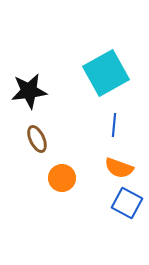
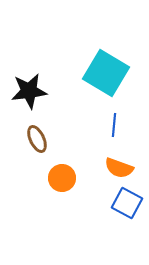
cyan square: rotated 30 degrees counterclockwise
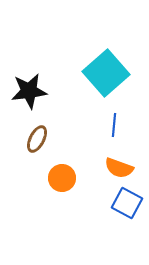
cyan square: rotated 18 degrees clockwise
brown ellipse: rotated 52 degrees clockwise
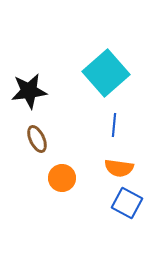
brown ellipse: rotated 52 degrees counterclockwise
orange semicircle: rotated 12 degrees counterclockwise
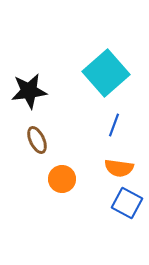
blue line: rotated 15 degrees clockwise
brown ellipse: moved 1 px down
orange circle: moved 1 px down
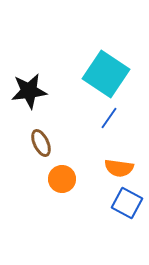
cyan square: moved 1 px down; rotated 15 degrees counterclockwise
blue line: moved 5 px left, 7 px up; rotated 15 degrees clockwise
brown ellipse: moved 4 px right, 3 px down
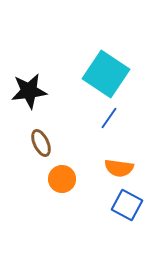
blue square: moved 2 px down
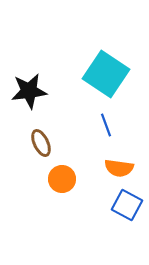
blue line: moved 3 px left, 7 px down; rotated 55 degrees counterclockwise
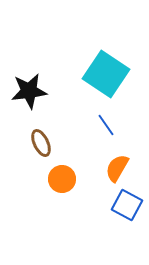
blue line: rotated 15 degrees counterclockwise
orange semicircle: moved 2 px left; rotated 112 degrees clockwise
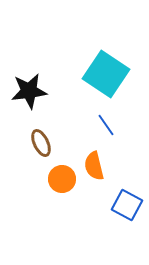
orange semicircle: moved 23 px left, 2 px up; rotated 44 degrees counterclockwise
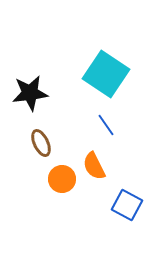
black star: moved 1 px right, 2 px down
orange semicircle: rotated 12 degrees counterclockwise
